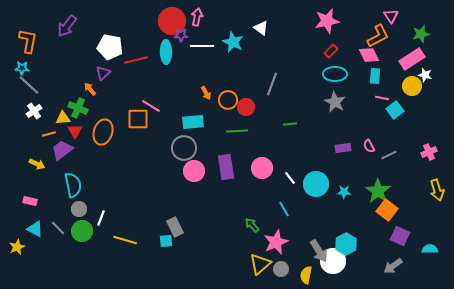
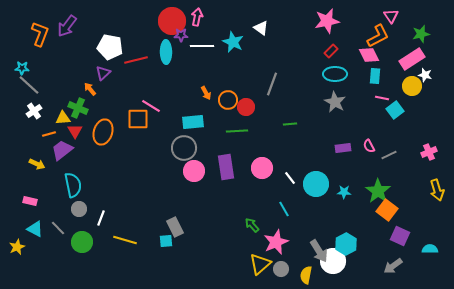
orange L-shape at (28, 41): moved 12 px right, 7 px up; rotated 10 degrees clockwise
green circle at (82, 231): moved 11 px down
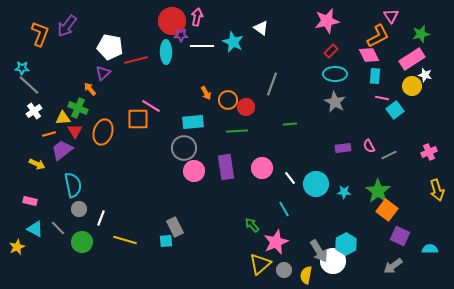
gray circle at (281, 269): moved 3 px right, 1 px down
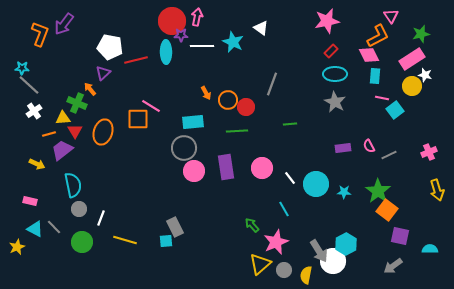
purple arrow at (67, 26): moved 3 px left, 2 px up
green cross at (78, 108): moved 1 px left, 5 px up
gray line at (58, 228): moved 4 px left, 1 px up
purple square at (400, 236): rotated 12 degrees counterclockwise
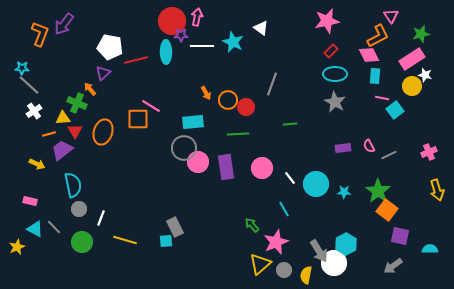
green line at (237, 131): moved 1 px right, 3 px down
pink circle at (194, 171): moved 4 px right, 9 px up
white circle at (333, 261): moved 1 px right, 2 px down
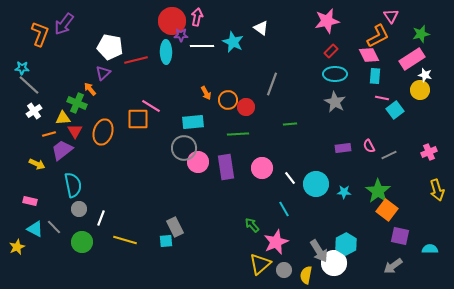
yellow circle at (412, 86): moved 8 px right, 4 px down
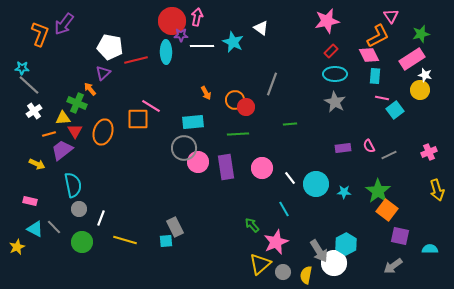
orange circle at (228, 100): moved 7 px right
gray circle at (284, 270): moved 1 px left, 2 px down
